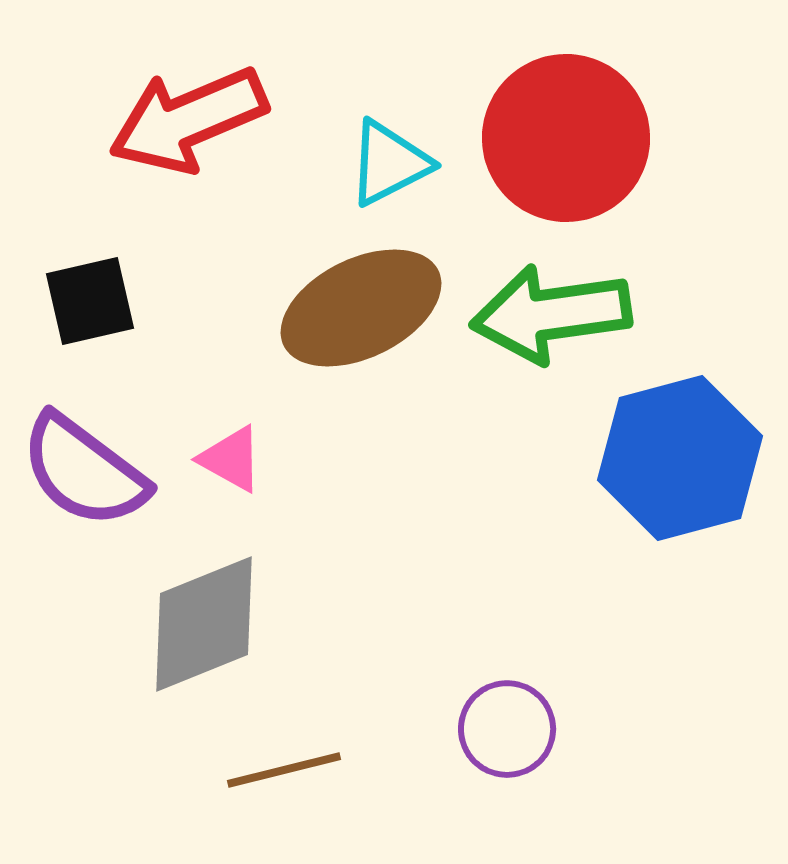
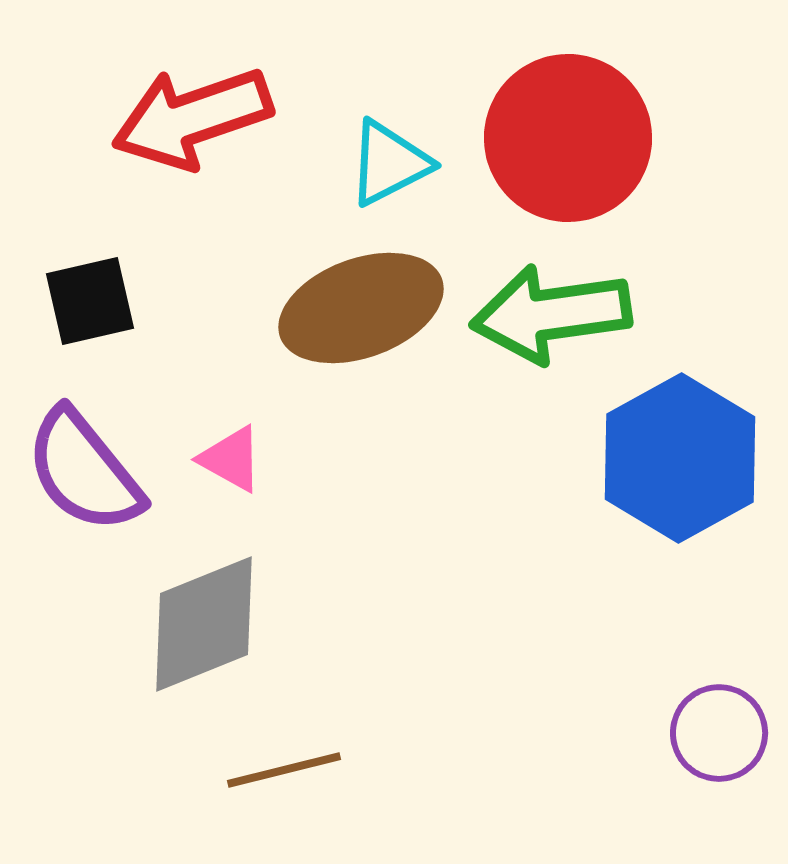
red arrow: moved 4 px right, 2 px up; rotated 4 degrees clockwise
red circle: moved 2 px right
brown ellipse: rotated 6 degrees clockwise
blue hexagon: rotated 14 degrees counterclockwise
purple semicircle: rotated 14 degrees clockwise
purple circle: moved 212 px right, 4 px down
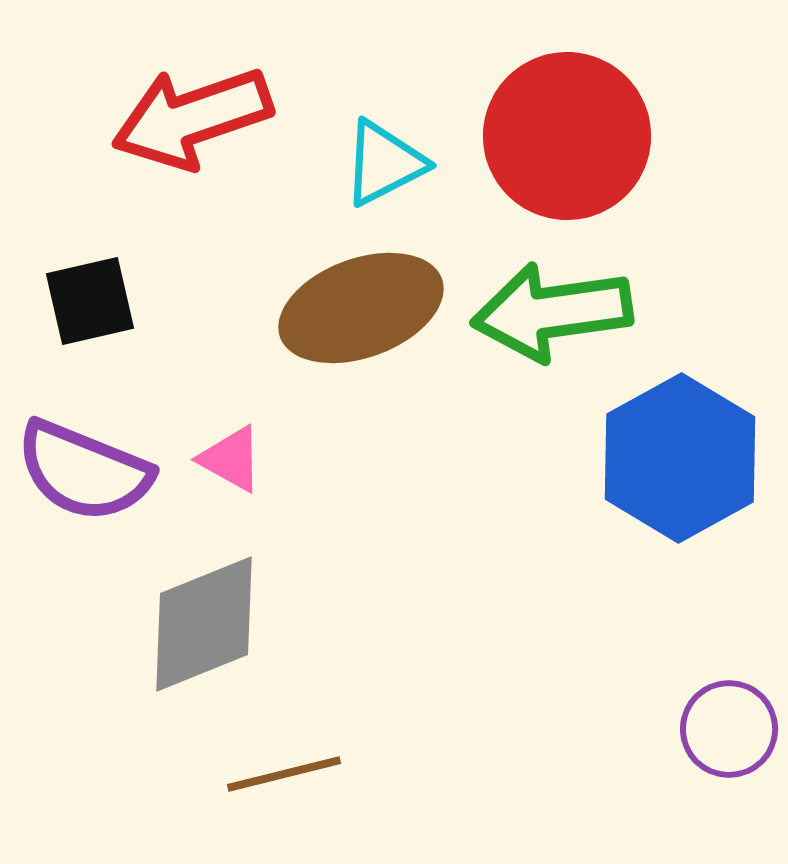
red circle: moved 1 px left, 2 px up
cyan triangle: moved 5 px left
green arrow: moved 1 px right, 2 px up
purple semicircle: rotated 29 degrees counterclockwise
purple circle: moved 10 px right, 4 px up
brown line: moved 4 px down
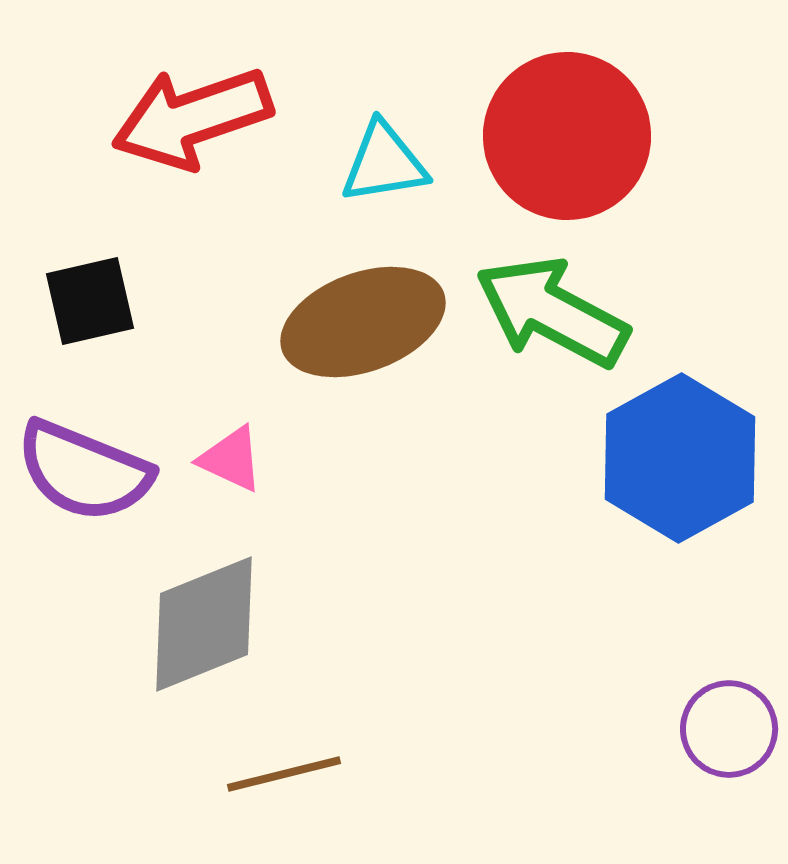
cyan triangle: rotated 18 degrees clockwise
brown ellipse: moved 2 px right, 14 px down
green arrow: rotated 36 degrees clockwise
pink triangle: rotated 4 degrees counterclockwise
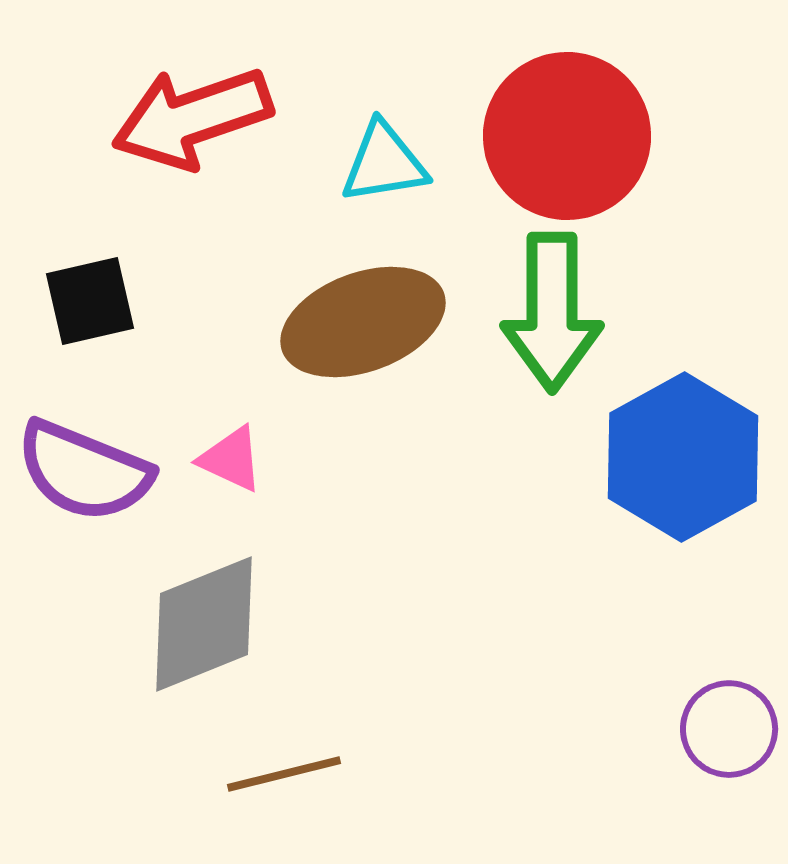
green arrow: rotated 118 degrees counterclockwise
blue hexagon: moved 3 px right, 1 px up
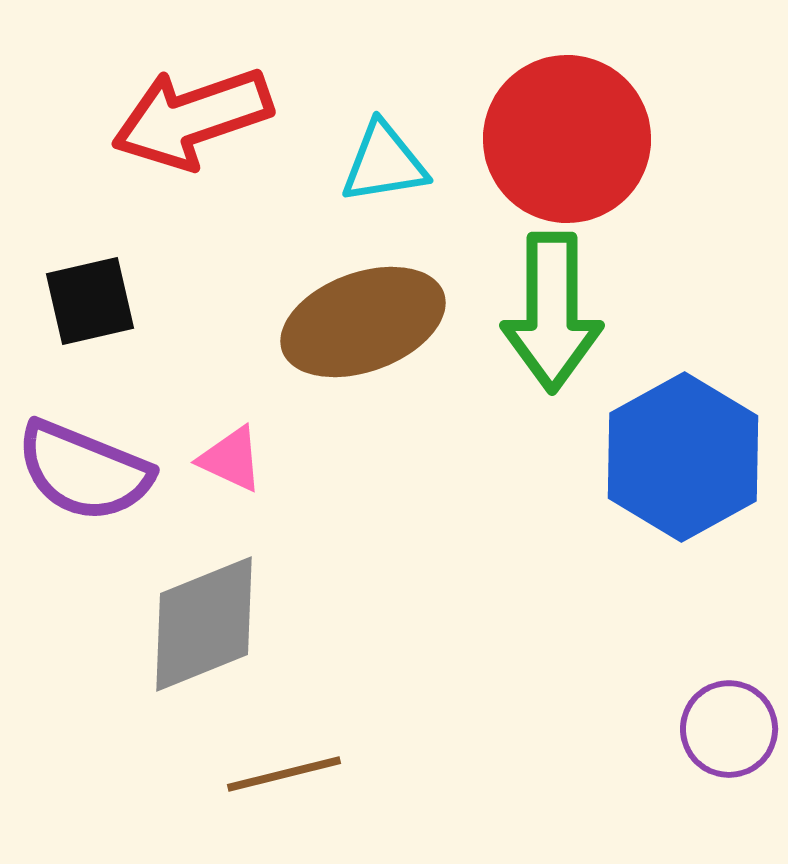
red circle: moved 3 px down
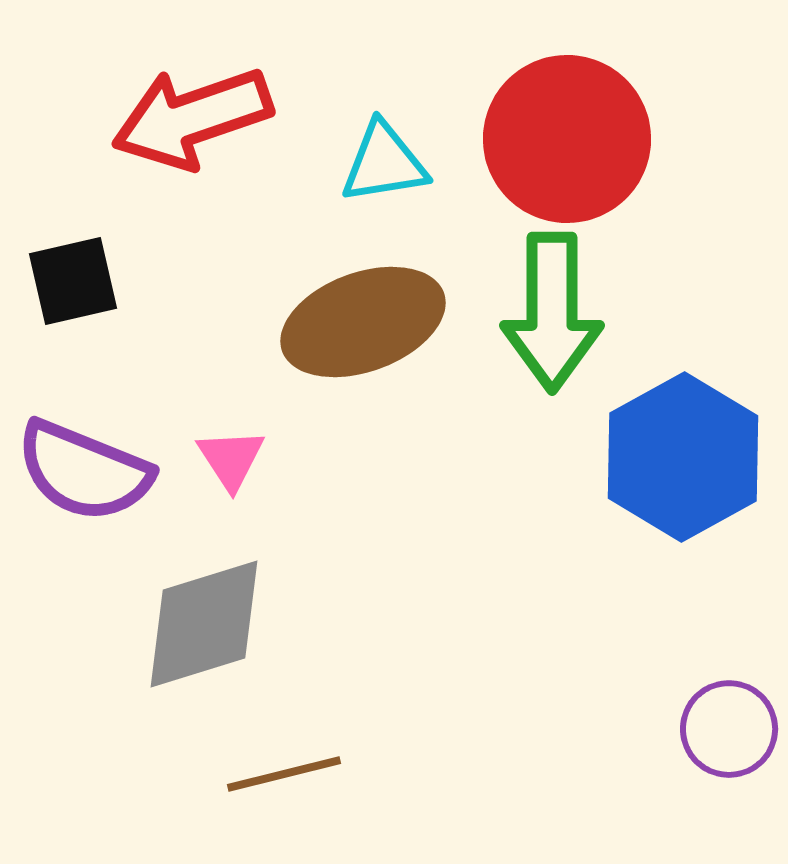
black square: moved 17 px left, 20 px up
pink triangle: rotated 32 degrees clockwise
gray diamond: rotated 5 degrees clockwise
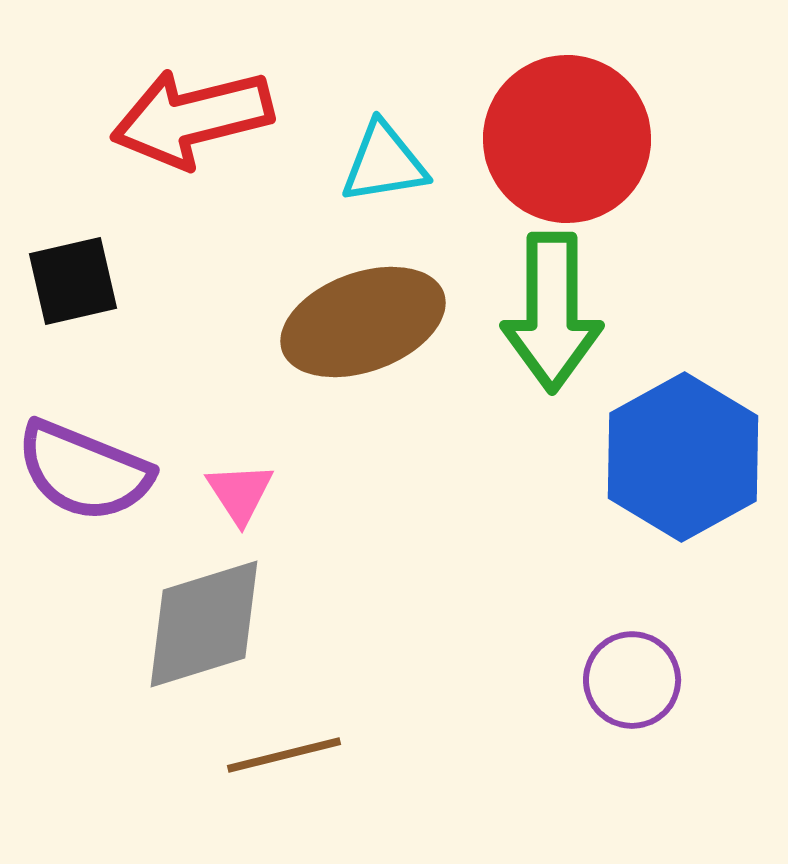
red arrow: rotated 5 degrees clockwise
pink triangle: moved 9 px right, 34 px down
purple circle: moved 97 px left, 49 px up
brown line: moved 19 px up
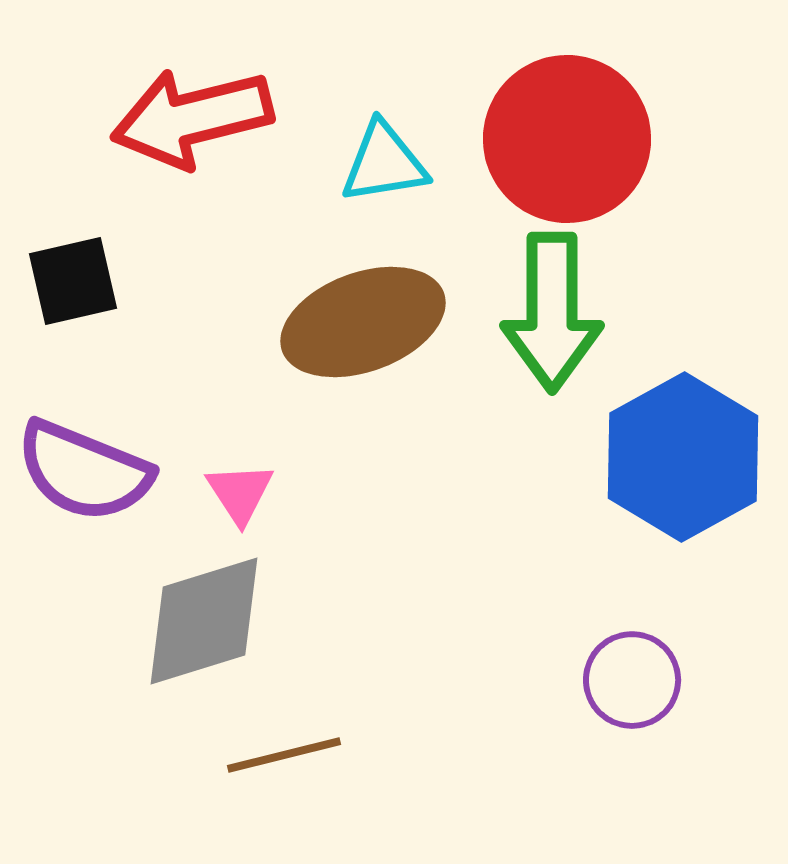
gray diamond: moved 3 px up
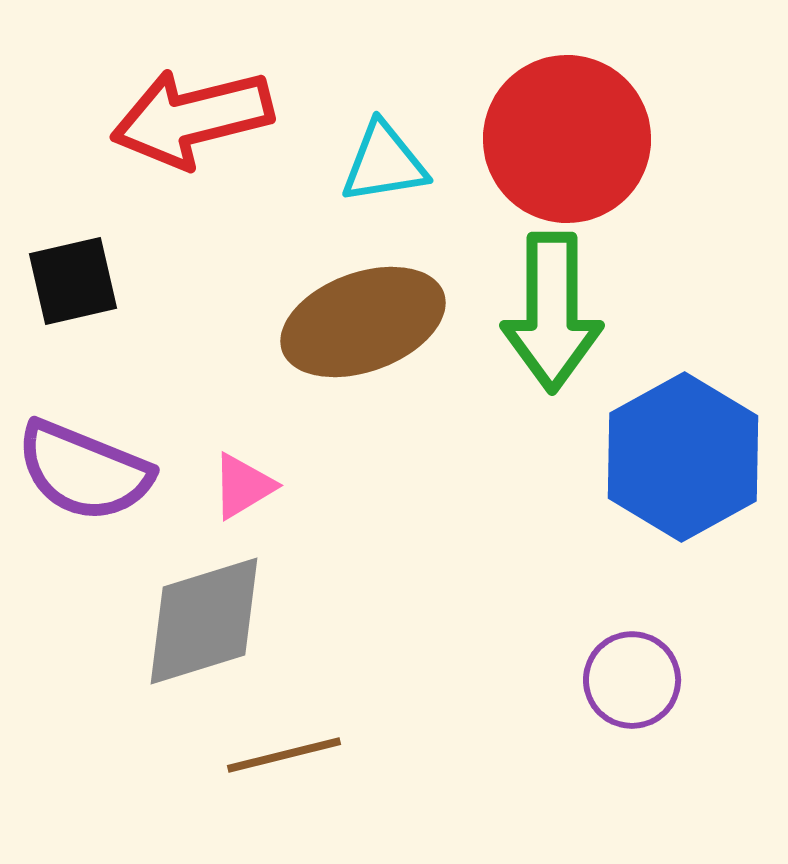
pink triangle: moved 3 px right, 7 px up; rotated 32 degrees clockwise
